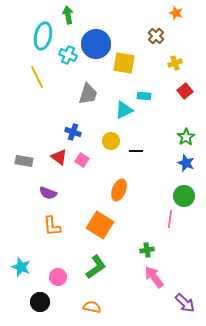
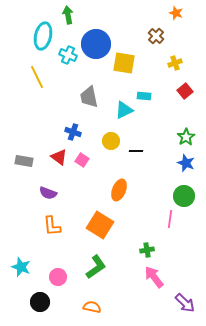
gray trapezoid: moved 1 px right, 3 px down; rotated 150 degrees clockwise
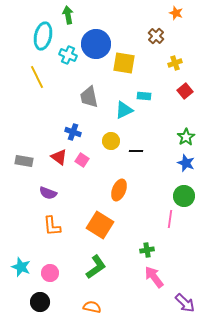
pink circle: moved 8 px left, 4 px up
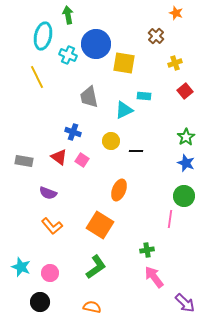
orange L-shape: rotated 35 degrees counterclockwise
